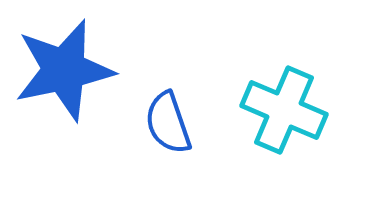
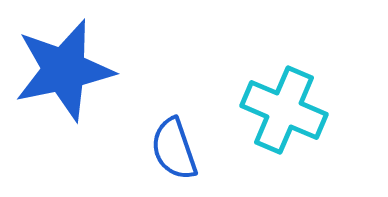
blue semicircle: moved 6 px right, 26 px down
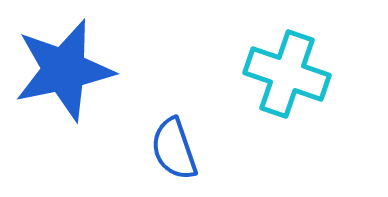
cyan cross: moved 3 px right, 36 px up; rotated 4 degrees counterclockwise
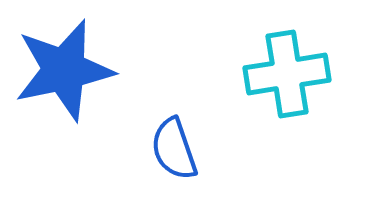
cyan cross: rotated 28 degrees counterclockwise
